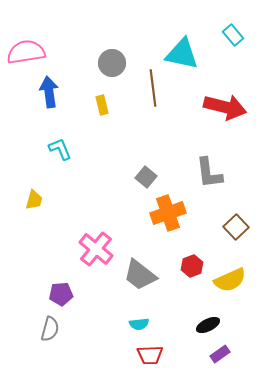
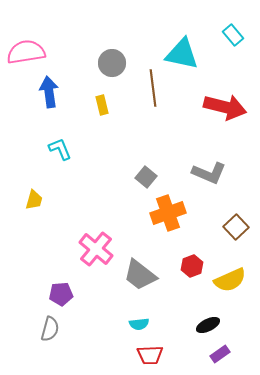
gray L-shape: rotated 60 degrees counterclockwise
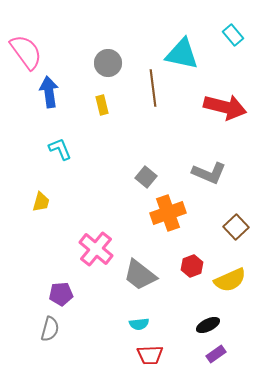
pink semicircle: rotated 63 degrees clockwise
gray circle: moved 4 px left
yellow trapezoid: moved 7 px right, 2 px down
purple rectangle: moved 4 px left
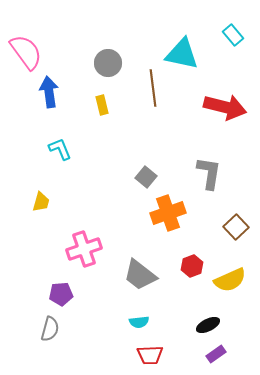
gray L-shape: rotated 104 degrees counterclockwise
pink cross: moved 12 px left; rotated 32 degrees clockwise
cyan semicircle: moved 2 px up
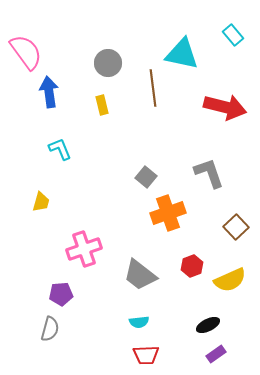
gray L-shape: rotated 28 degrees counterclockwise
red trapezoid: moved 4 px left
